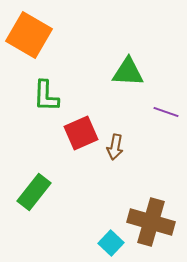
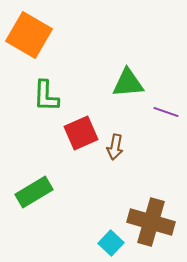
green triangle: moved 11 px down; rotated 8 degrees counterclockwise
green rectangle: rotated 21 degrees clockwise
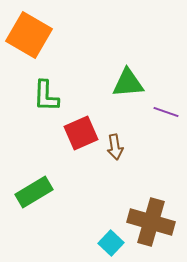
brown arrow: rotated 20 degrees counterclockwise
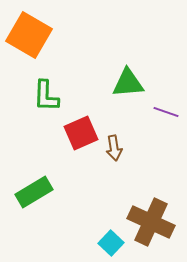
brown arrow: moved 1 px left, 1 px down
brown cross: rotated 9 degrees clockwise
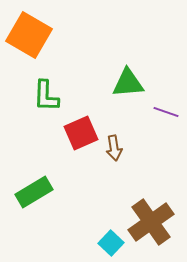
brown cross: rotated 30 degrees clockwise
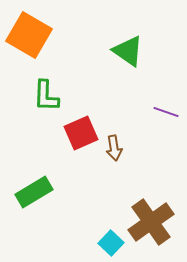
green triangle: moved 32 px up; rotated 40 degrees clockwise
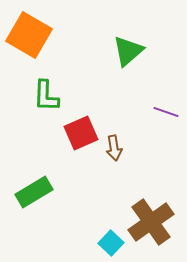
green triangle: rotated 44 degrees clockwise
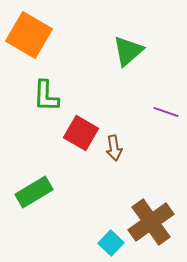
red square: rotated 36 degrees counterclockwise
